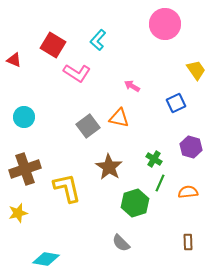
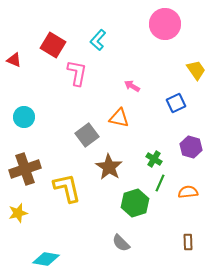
pink L-shape: rotated 112 degrees counterclockwise
gray square: moved 1 px left, 9 px down
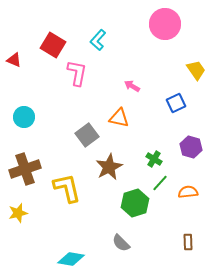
brown star: rotated 12 degrees clockwise
green line: rotated 18 degrees clockwise
cyan diamond: moved 25 px right
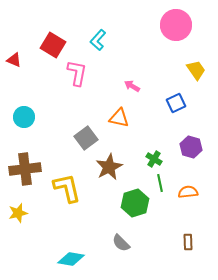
pink circle: moved 11 px right, 1 px down
gray square: moved 1 px left, 3 px down
brown cross: rotated 12 degrees clockwise
green line: rotated 54 degrees counterclockwise
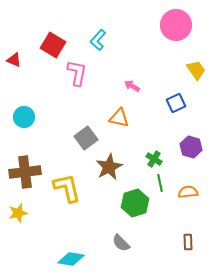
brown cross: moved 3 px down
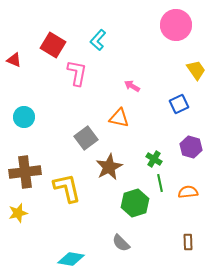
blue square: moved 3 px right, 1 px down
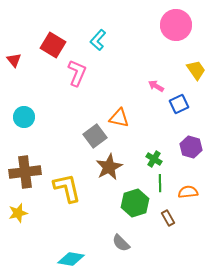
red triangle: rotated 28 degrees clockwise
pink L-shape: rotated 12 degrees clockwise
pink arrow: moved 24 px right
gray square: moved 9 px right, 2 px up
green line: rotated 12 degrees clockwise
brown rectangle: moved 20 px left, 24 px up; rotated 28 degrees counterclockwise
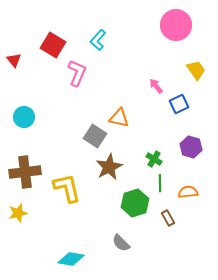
pink arrow: rotated 21 degrees clockwise
gray square: rotated 20 degrees counterclockwise
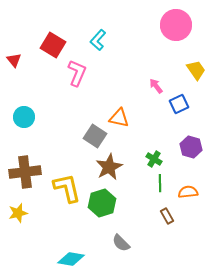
green hexagon: moved 33 px left
brown rectangle: moved 1 px left, 2 px up
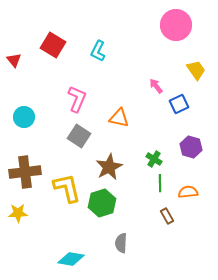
cyan L-shape: moved 11 px down; rotated 15 degrees counterclockwise
pink L-shape: moved 26 px down
gray square: moved 16 px left
yellow star: rotated 12 degrees clockwise
gray semicircle: rotated 48 degrees clockwise
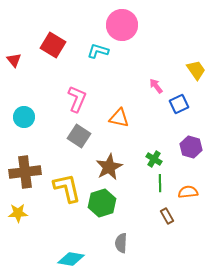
pink circle: moved 54 px left
cyan L-shape: rotated 80 degrees clockwise
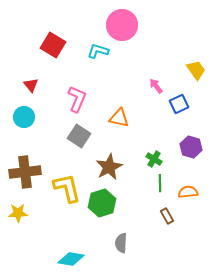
red triangle: moved 17 px right, 25 px down
